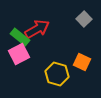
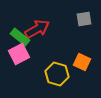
gray square: rotated 35 degrees clockwise
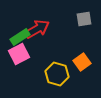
green rectangle: rotated 72 degrees counterclockwise
orange square: rotated 30 degrees clockwise
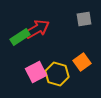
pink square: moved 17 px right, 18 px down
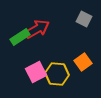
gray square: rotated 35 degrees clockwise
orange square: moved 1 px right
yellow hexagon: rotated 10 degrees counterclockwise
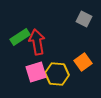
red arrow: moved 13 px down; rotated 70 degrees counterclockwise
pink square: rotated 10 degrees clockwise
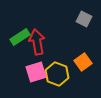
yellow hexagon: rotated 15 degrees clockwise
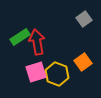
gray square: rotated 28 degrees clockwise
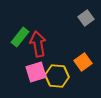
gray square: moved 2 px right, 1 px up
green rectangle: rotated 18 degrees counterclockwise
red arrow: moved 1 px right, 2 px down
yellow hexagon: moved 2 px down; rotated 15 degrees counterclockwise
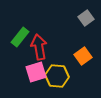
red arrow: moved 1 px right, 3 px down
orange square: moved 6 px up
